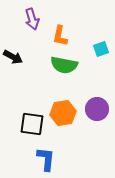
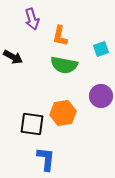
purple circle: moved 4 px right, 13 px up
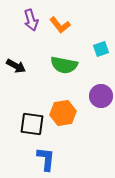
purple arrow: moved 1 px left, 1 px down
orange L-shape: moved 11 px up; rotated 50 degrees counterclockwise
black arrow: moved 3 px right, 9 px down
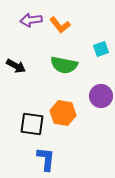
purple arrow: rotated 100 degrees clockwise
orange hexagon: rotated 20 degrees clockwise
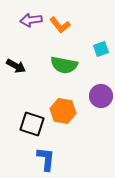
orange hexagon: moved 2 px up
black square: rotated 10 degrees clockwise
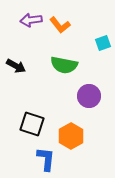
cyan square: moved 2 px right, 6 px up
purple circle: moved 12 px left
orange hexagon: moved 8 px right, 25 px down; rotated 20 degrees clockwise
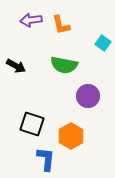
orange L-shape: moved 1 px right; rotated 25 degrees clockwise
cyan square: rotated 35 degrees counterclockwise
purple circle: moved 1 px left
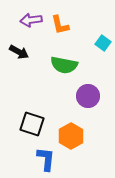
orange L-shape: moved 1 px left
black arrow: moved 3 px right, 14 px up
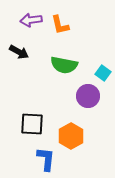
cyan square: moved 30 px down
black square: rotated 15 degrees counterclockwise
